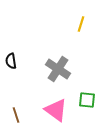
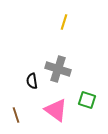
yellow line: moved 17 px left, 2 px up
black semicircle: moved 21 px right, 20 px down
gray cross: rotated 15 degrees counterclockwise
green square: rotated 12 degrees clockwise
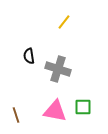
yellow line: rotated 21 degrees clockwise
black semicircle: moved 3 px left, 25 px up
green square: moved 4 px left, 7 px down; rotated 18 degrees counterclockwise
pink triangle: moved 1 px left, 1 px down; rotated 25 degrees counterclockwise
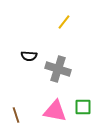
black semicircle: rotated 77 degrees counterclockwise
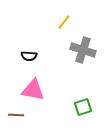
gray cross: moved 25 px right, 19 px up
green square: rotated 18 degrees counterclockwise
pink triangle: moved 22 px left, 21 px up
brown line: rotated 70 degrees counterclockwise
